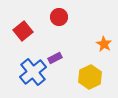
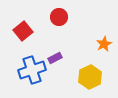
orange star: rotated 14 degrees clockwise
blue cross: moved 1 px left, 2 px up; rotated 20 degrees clockwise
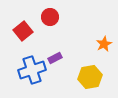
red circle: moved 9 px left
yellow hexagon: rotated 15 degrees clockwise
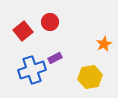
red circle: moved 5 px down
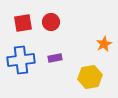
red circle: moved 1 px right
red square: moved 8 px up; rotated 30 degrees clockwise
purple rectangle: rotated 16 degrees clockwise
blue cross: moved 11 px left, 10 px up; rotated 12 degrees clockwise
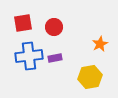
red circle: moved 3 px right, 5 px down
orange star: moved 4 px left
blue cross: moved 8 px right, 4 px up
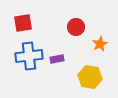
red circle: moved 22 px right
purple rectangle: moved 2 px right, 1 px down
yellow hexagon: rotated 20 degrees clockwise
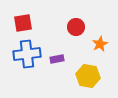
blue cross: moved 2 px left, 2 px up
yellow hexagon: moved 2 px left, 1 px up
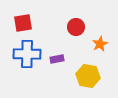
blue cross: rotated 8 degrees clockwise
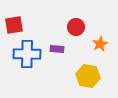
red square: moved 9 px left, 2 px down
purple rectangle: moved 10 px up; rotated 16 degrees clockwise
